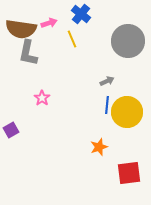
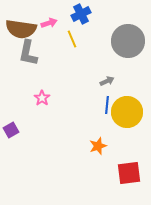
blue cross: rotated 24 degrees clockwise
orange star: moved 1 px left, 1 px up
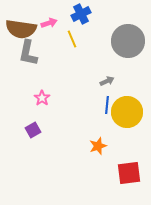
purple square: moved 22 px right
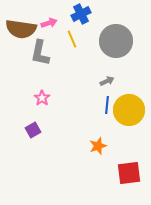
gray circle: moved 12 px left
gray L-shape: moved 12 px right
yellow circle: moved 2 px right, 2 px up
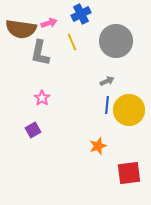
yellow line: moved 3 px down
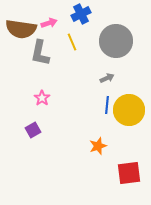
gray arrow: moved 3 px up
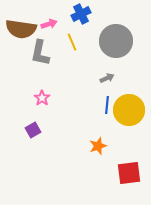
pink arrow: moved 1 px down
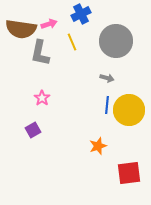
gray arrow: rotated 40 degrees clockwise
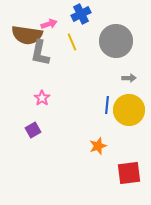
brown semicircle: moved 6 px right, 6 px down
gray arrow: moved 22 px right; rotated 16 degrees counterclockwise
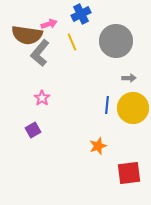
gray L-shape: rotated 28 degrees clockwise
yellow circle: moved 4 px right, 2 px up
